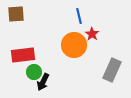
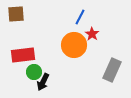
blue line: moved 1 px right, 1 px down; rotated 42 degrees clockwise
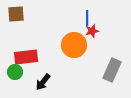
blue line: moved 7 px right, 1 px down; rotated 28 degrees counterclockwise
red star: moved 3 px up; rotated 24 degrees clockwise
red rectangle: moved 3 px right, 2 px down
green circle: moved 19 px left
black arrow: rotated 12 degrees clockwise
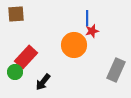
red rectangle: rotated 40 degrees counterclockwise
gray rectangle: moved 4 px right
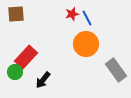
blue line: rotated 28 degrees counterclockwise
red star: moved 20 px left, 17 px up
orange circle: moved 12 px right, 1 px up
gray rectangle: rotated 60 degrees counterclockwise
black arrow: moved 2 px up
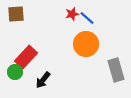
blue line: rotated 21 degrees counterclockwise
gray rectangle: rotated 20 degrees clockwise
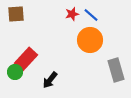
blue line: moved 4 px right, 3 px up
orange circle: moved 4 px right, 4 px up
red rectangle: moved 2 px down
black arrow: moved 7 px right
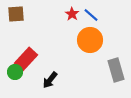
red star: rotated 24 degrees counterclockwise
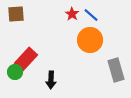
black arrow: moved 1 px right; rotated 36 degrees counterclockwise
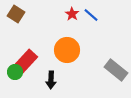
brown square: rotated 36 degrees clockwise
orange circle: moved 23 px left, 10 px down
red rectangle: moved 2 px down
gray rectangle: rotated 35 degrees counterclockwise
